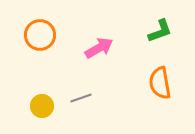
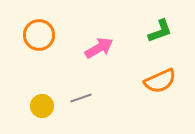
orange circle: moved 1 px left
orange semicircle: moved 2 px up; rotated 104 degrees counterclockwise
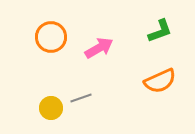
orange circle: moved 12 px right, 2 px down
yellow circle: moved 9 px right, 2 px down
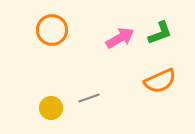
green L-shape: moved 2 px down
orange circle: moved 1 px right, 7 px up
pink arrow: moved 21 px right, 10 px up
gray line: moved 8 px right
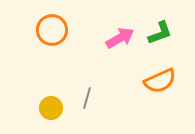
gray line: moved 2 px left; rotated 55 degrees counterclockwise
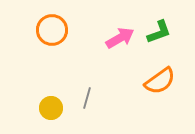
green L-shape: moved 1 px left, 1 px up
orange semicircle: rotated 12 degrees counterclockwise
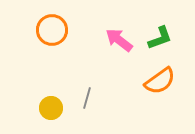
green L-shape: moved 1 px right, 6 px down
pink arrow: moved 1 px left, 2 px down; rotated 112 degrees counterclockwise
